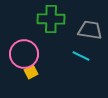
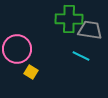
green cross: moved 18 px right
pink circle: moved 7 px left, 5 px up
yellow square: rotated 32 degrees counterclockwise
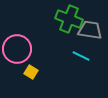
green cross: rotated 20 degrees clockwise
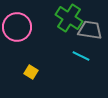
green cross: moved 1 px up; rotated 12 degrees clockwise
pink circle: moved 22 px up
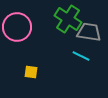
green cross: moved 1 px left, 1 px down
gray trapezoid: moved 1 px left, 2 px down
yellow square: rotated 24 degrees counterclockwise
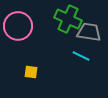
green cross: rotated 8 degrees counterclockwise
pink circle: moved 1 px right, 1 px up
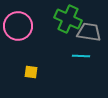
cyan line: rotated 24 degrees counterclockwise
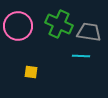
green cross: moved 9 px left, 5 px down
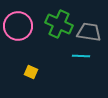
yellow square: rotated 16 degrees clockwise
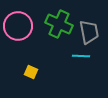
gray trapezoid: rotated 70 degrees clockwise
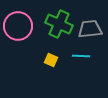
gray trapezoid: moved 1 px right, 3 px up; rotated 85 degrees counterclockwise
yellow square: moved 20 px right, 12 px up
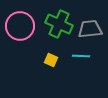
pink circle: moved 2 px right
